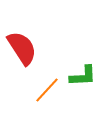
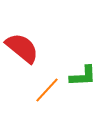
red semicircle: rotated 18 degrees counterclockwise
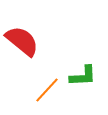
red semicircle: moved 7 px up
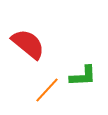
red semicircle: moved 6 px right, 3 px down
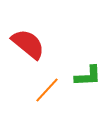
green L-shape: moved 5 px right
